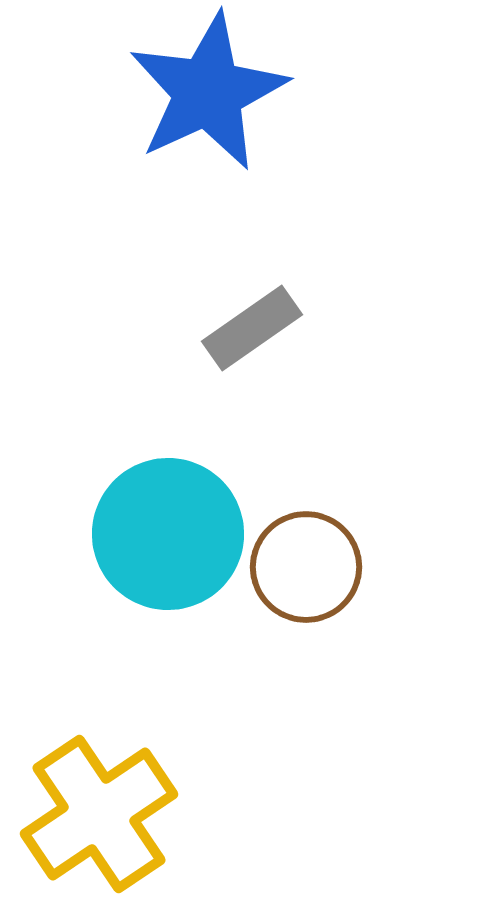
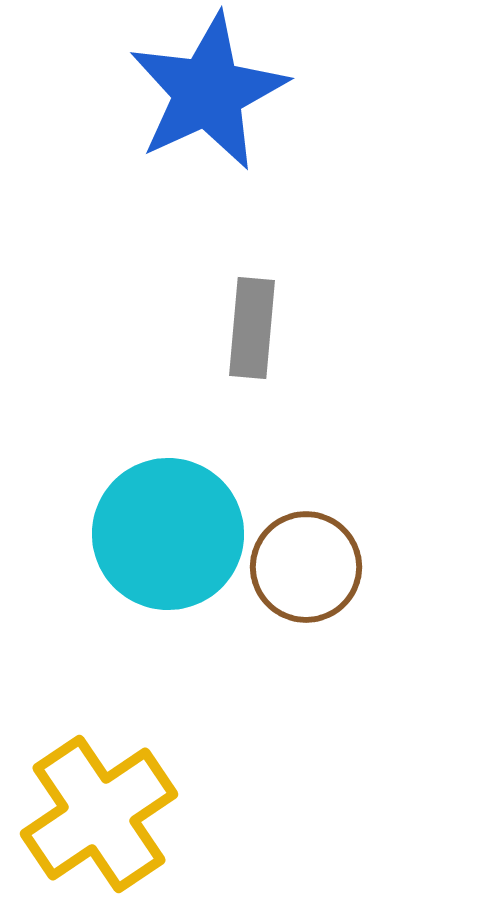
gray rectangle: rotated 50 degrees counterclockwise
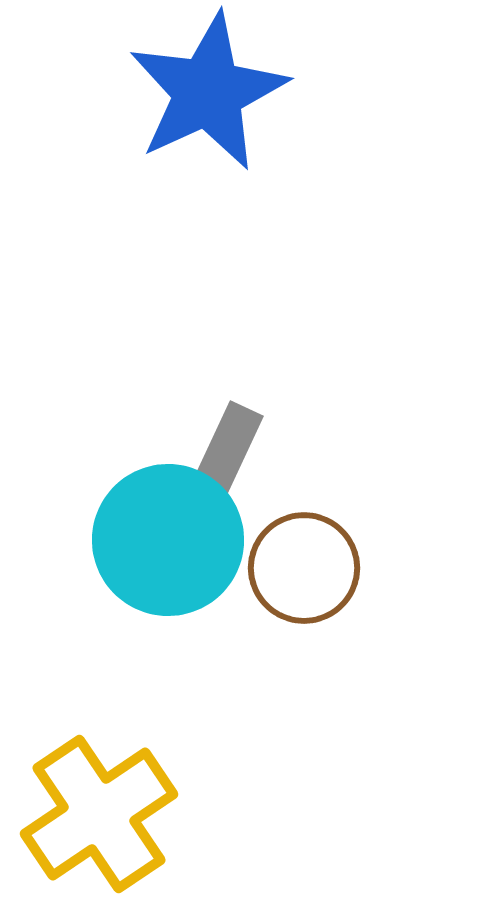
gray rectangle: moved 26 px left, 125 px down; rotated 20 degrees clockwise
cyan circle: moved 6 px down
brown circle: moved 2 px left, 1 px down
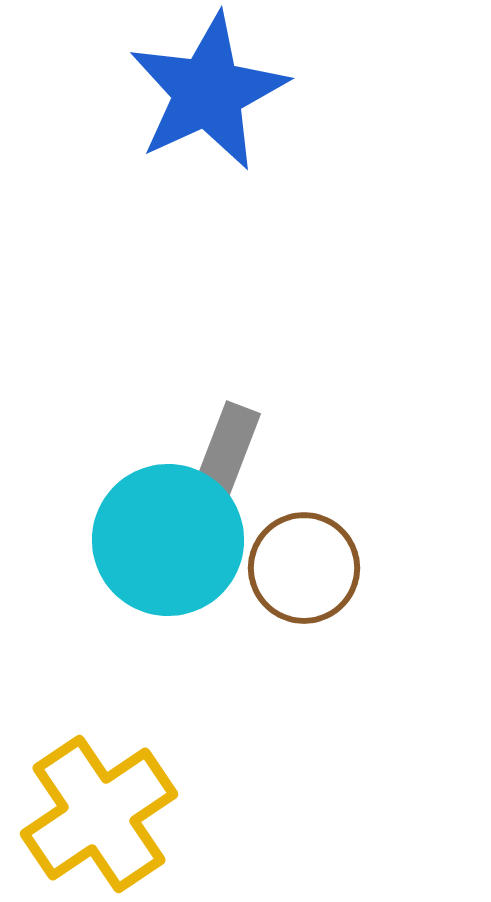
gray rectangle: rotated 4 degrees counterclockwise
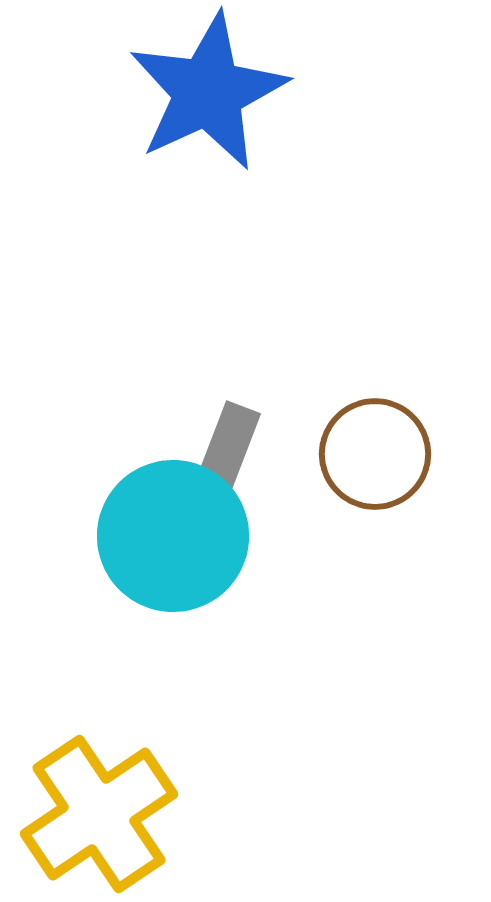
cyan circle: moved 5 px right, 4 px up
brown circle: moved 71 px right, 114 px up
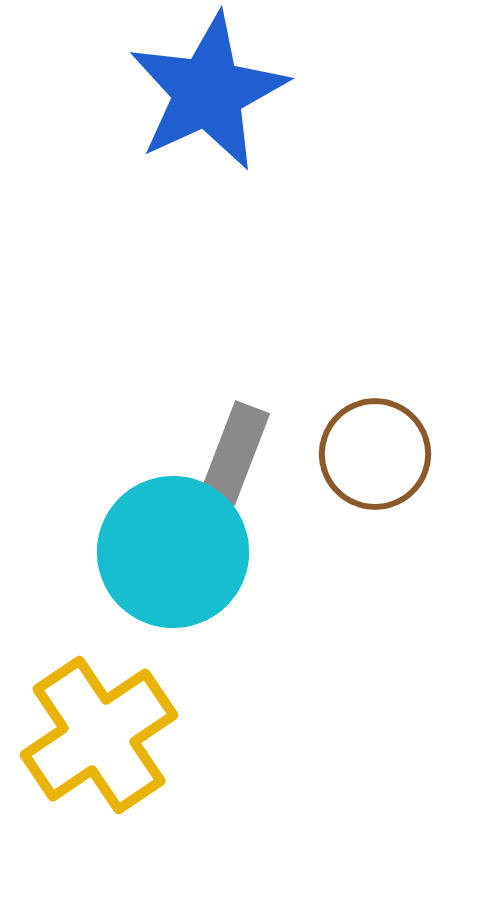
gray rectangle: moved 9 px right
cyan circle: moved 16 px down
yellow cross: moved 79 px up
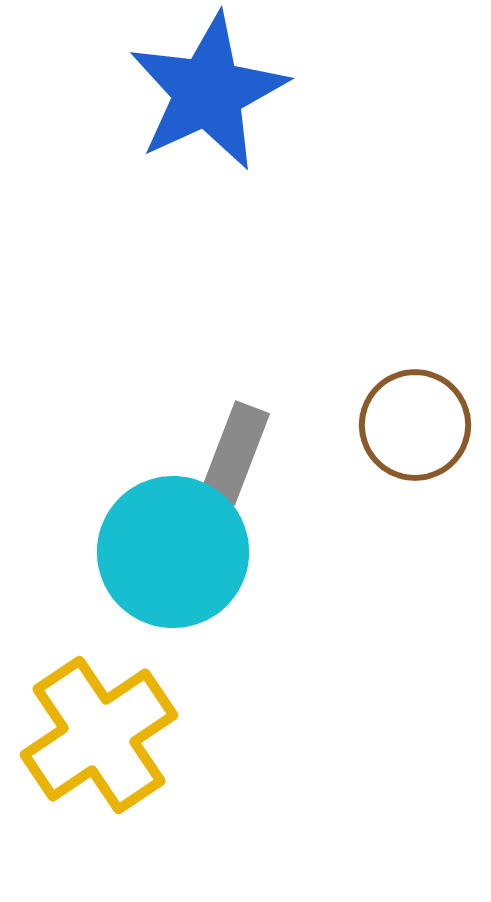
brown circle: moved 40 px right, 29 px up
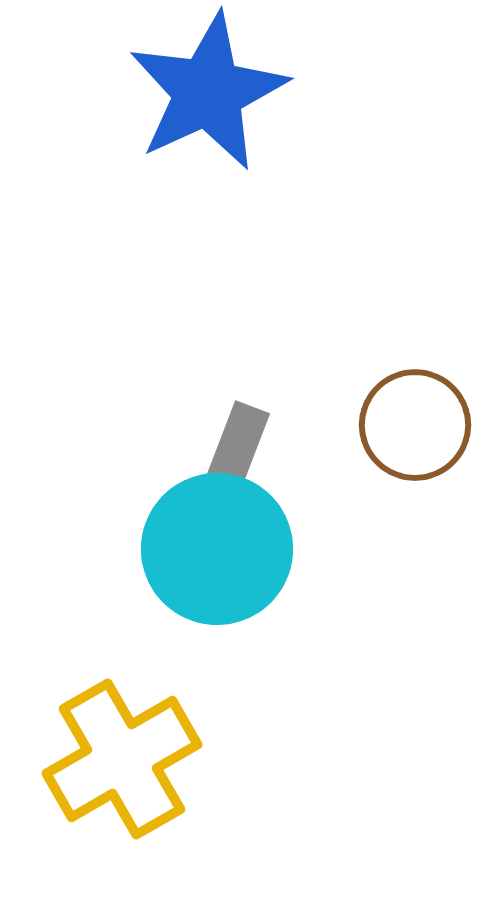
cyan circle: moved 44 px right, 3 px up
yellow cross: moved 23 px right, 24 px down; rotated 4 degrees clockwise
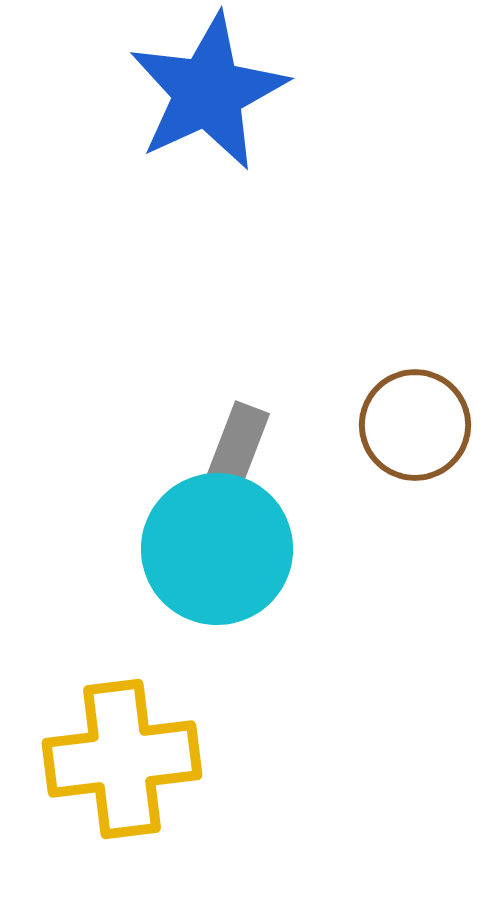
yellow cross: rotated 23 degrees clockwise
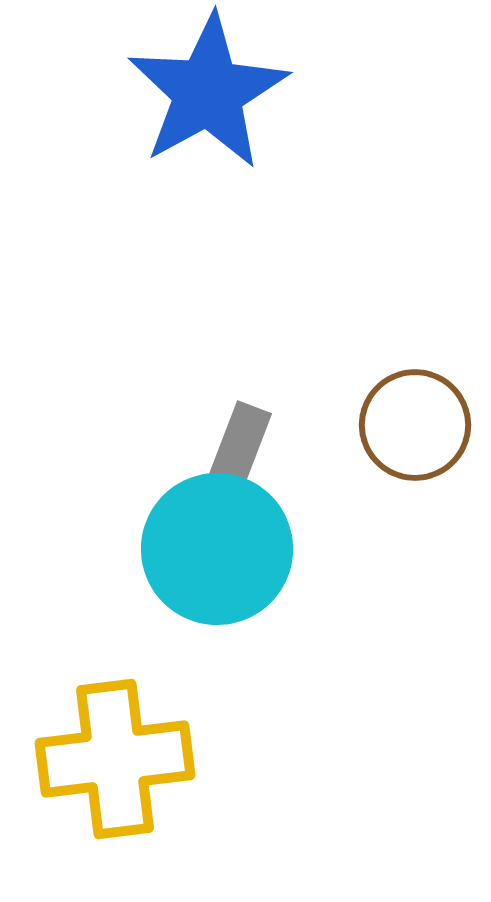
blue star: rotated 4 degrees counterclockwise
gray rectangle: moved 2 px right
yellow cross: moved 7 px left
